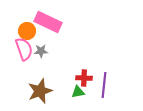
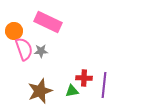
orange circle: moved 13 px left
green triangle: moved 6 px left, 1 px up
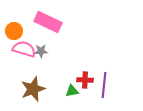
pink semicircle: rotated 55 degrees counterclockwise
red cross: moved 1 px right, 2 px down
brown star: moved 7 px left, 2 px up
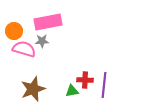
pink rectangle: rotated 36 degrees counterclockwise
gray star: moved 1 px right, 10 px up
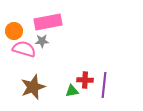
brown star: moved 2 px up
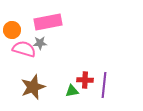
orange circle: moved 2 px left, 1 px up
gray star: moved 2 px left, 2 px down
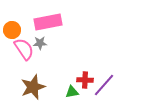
pink semicircle: rotated 40 degrees clockwise
purple line: rotated 35 degrees clockwise
green triangle: moved 1 px down
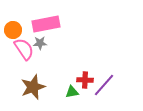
pink rectangle: moved 2 px left, 2 px down
orange circle: moved 1 px right
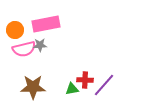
orange circle: moved 2 px right
gray star: moved 2 px down
pink semicircle: rotated 110 degrees clockwise
brown star: rotated 20 degrees clockwise
green triangle: moved 3 px up
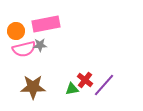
orange circle: moved 1 px right, 1 px down
red cross: rotated 35 degrees clockwise
